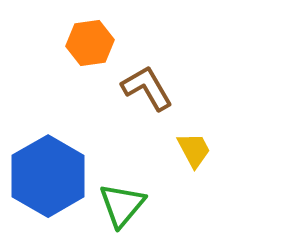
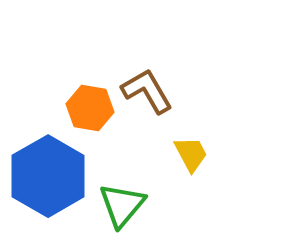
orange hexagon: moved 65 px down; rotated 18 degrees clockwise
brown L-shape: moved 3 px down
yellow trapezoid: moved 3 px left, 4 px down
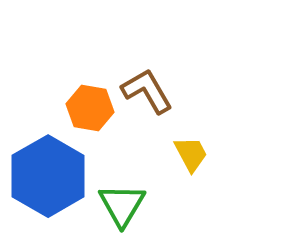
green triangle: rotated 9 degrees counterclockwise
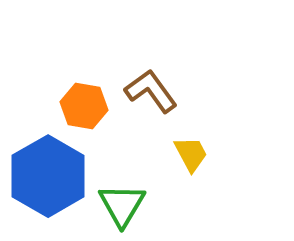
brown L-shape: moved 4 px right; rotated 6 degrees counterclockwise
orange hexagon: moved 6 px left, 2 px up
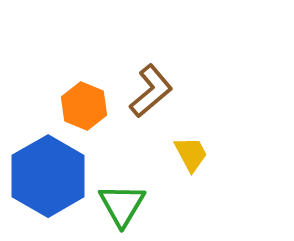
brown L-shape: rotated 86 degrees clockwise
orange hexagon: rotated 12 degrees clockwise
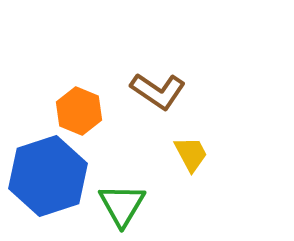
brown L-shape: moved 7 px right; rotated 74 degrees clockwise
orange hexagon: moved 5 px left, 5 px down
blue hexagon: rotated 12 degrees clockwise
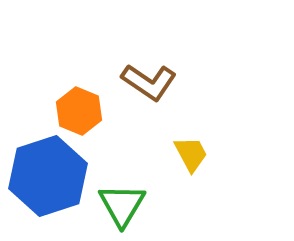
brown L-shape: moved 9 px left, 9 px up
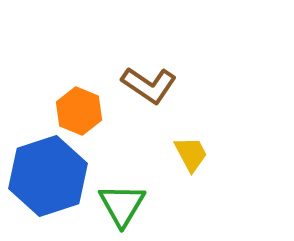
brown L-shape: moved 3 px down
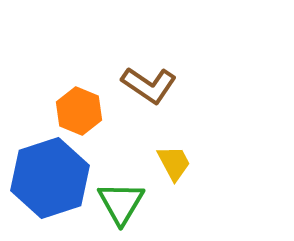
yellow trapezoid: moved 17 px left, 9 px down
blue hexagon: moved 2 px right, 2 px down
green triangle: moved 1 px left, 2 px up
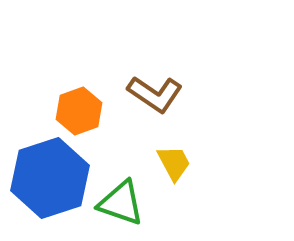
brown L-shape: moved 6 px right, 9 px down
orange hexagon: rotated 18 degrees clockwise
green triangle: rotated 42 degrees counterclockwise
